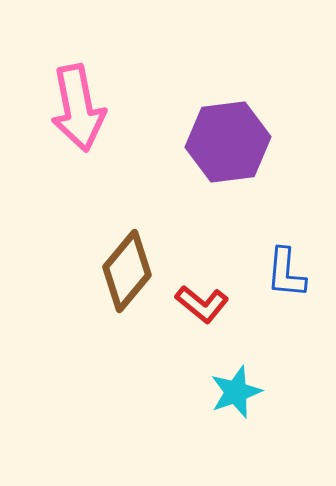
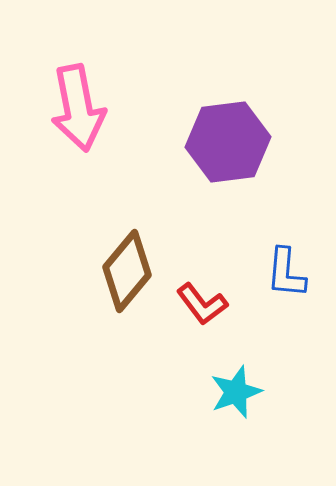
red L-shape: rotated 14 degrees clockwise
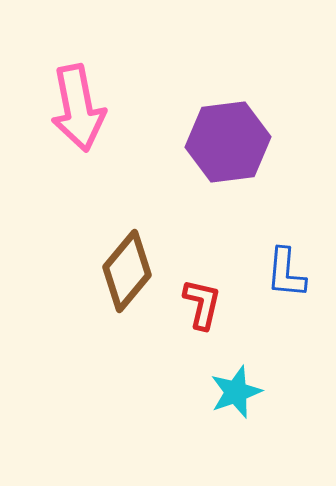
red L-shape: rotated 130 degrees counterclockwise
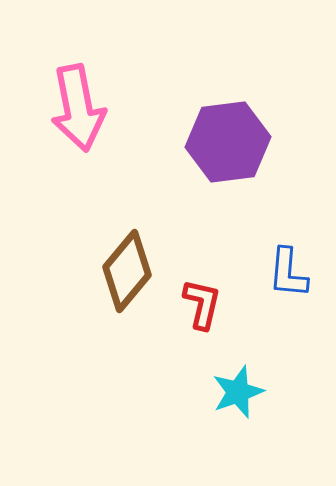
blue L-shape: moved 2 px right
cyan star: moved 2 px right
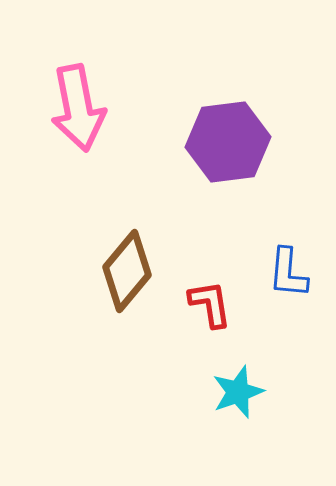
red L-shape: moved 8 px right; rotated 22 degrees counterclockwise
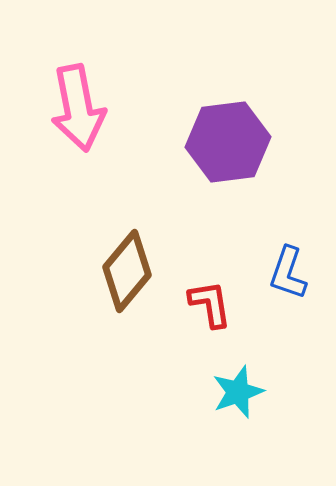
blue L-shape: rotated 14 degrees clockwise
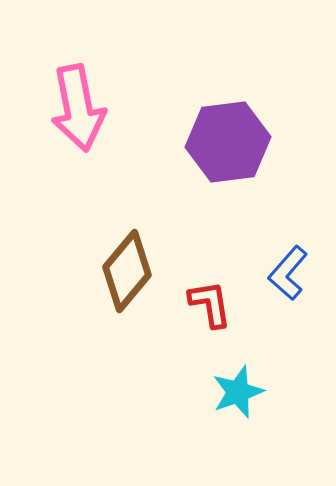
blue L-shape: rotated 22 degrees clockwise
